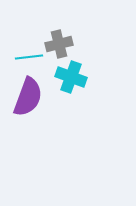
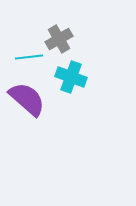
gray cross: moved 5 px up; rotated 16 degrees counterclockwise
purple semicircle: moved 1 px left, 2 px down; rotated 69 degrees counterclockwise
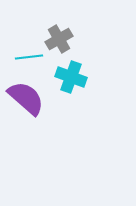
purple semicircle: moved 1 px left, 1 px up
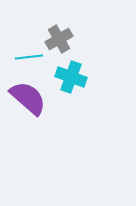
purple semicircle: moved 2 px right
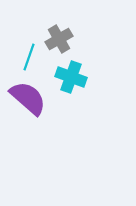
cyan line: rotated 64 degrees counterclockwise
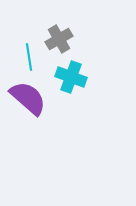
cyan line: rotated 28 degrees counterclockwise
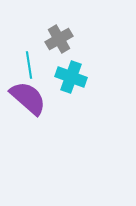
cyan line: moved 8 px down
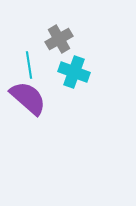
cyan cross: moved 3 px right, 5 px up
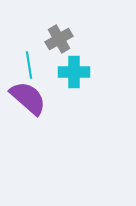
cyan cross: rotated 20 degrees counterclockwise
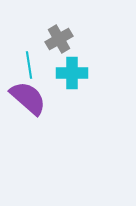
cyan cross: moved 2 px left, 1 px down
